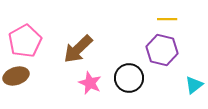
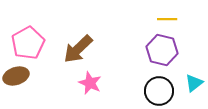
pink pentagon: moved 3 px right, 2 px down
black circle: moved 30 px right, 13 px down
cyan triangle: moved 2 px up
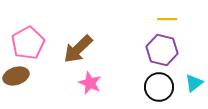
black circle: moved 4 px up
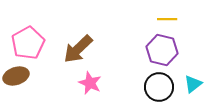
cyan triangle: moved 1 px left, 1 px down
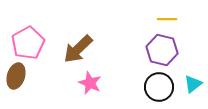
brown ellipse: rotated 55 degrees counterclockwise
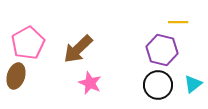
yellow line: moved 11 px right, 3 px down
black circle: moved 1 px left, 2 px up
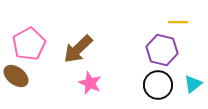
pink pentagon: moved 1 px right, 1 px down
brown ellipse: rotated 70 degrees counterclockwise
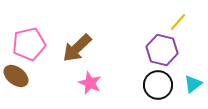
yellow line: rotated 48 degrees counterclockwise
pink pentagon: rotated 16 degrees clockwise
brown arrow: moved 1 px left, 1 px up
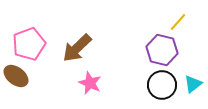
pink pentagon: rotated 8 degrees counterclockwise
black circle: moved 4 px right
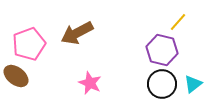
brown arrow: moved 15 px up; rotated 16 degrees clockwise
black circle: moved 1 px up
